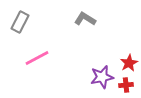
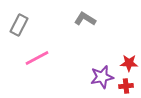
gray rectangle: moved 1 px left, 3 px down
red star: rotated 30 degrees clockwise
red cross: moved 1 px down
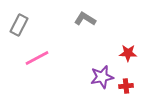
red star: moved 1 px left, 10 px up
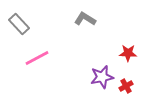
gray rectangle: moved 1 px up; rotated 70 degrees counterclockwise
red cross: rotated 24 degrees counterclockwise
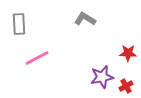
gray rectangle: rotated 40 degrees clockwise
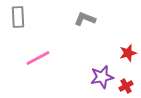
gray L-shape: rotated 10 degrees counterclockwise
gray rectangle: moved 1 px left, 7 px up
red star: rotated 18 degrees counterclockwise
pink line: moved 1 px right
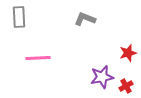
gray rectangle: moved 1 px right
pink line: rotated 25 degrees clockwise
